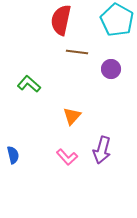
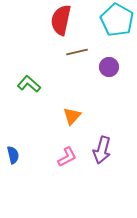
brown line: rotated 20 degrees counterclockwise
purple circle: moved 2 px left, 2 px up
pink L-shape: rotated 75 degrees counterclockwise
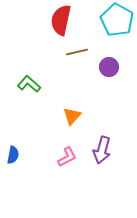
blue semicircle: rotated 24 degrees clockwise
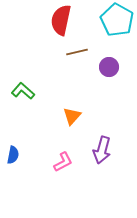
green L-shape: moved 6 px left, 7 px down
pink L-shape: moved 4 px left, 5 px down
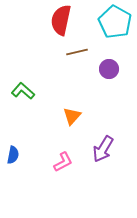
cyan pentagon: moved 2 px left, 2 px down
purple circle: moved 2 px down
purple arrow: moved 1 px right, 1 px up; rotated 16 degrees clockwise
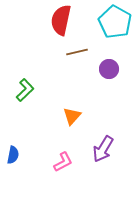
green L-shape: moved 2 px right, 1 px up; rotated 95 degrees clockwise
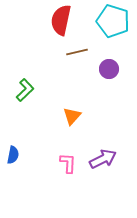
cyan pentagon: moved 2 px left, 1 px up; rotated 12 degrees counterclockwise
purple arrow: moved 10 px down; rotated 148 degrees counterclockwise
pink L-shape: moved 5 px right, 1 px down; rotated 60 degrees counterclockwise
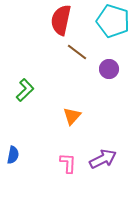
brown line: rotated 50 degrees clockwise
